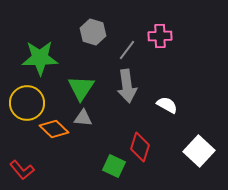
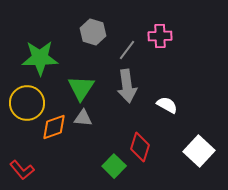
orange diamond: moved 2 px up; rotated 64 degrees counterclockwise
green square: rotated 20 degrees clockwise
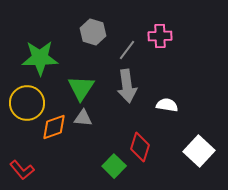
white semicircle: rotated 20 degrees counterclockwise
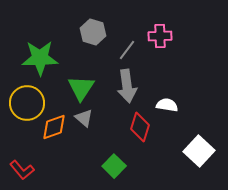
gray triangle: moved 1 px right; rotated 36 degrees clockwise
red diamond: moved 20 px up
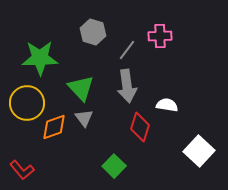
green triangle: rotated 16 degrees counterclockwise
gray triangle: rotated 12 degrees clockwise
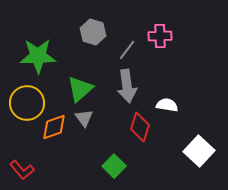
green star: moved 2 px left, 2 px up
green triangle: moved 1 px left, 1 px down; rotated 32 degrees clockwise
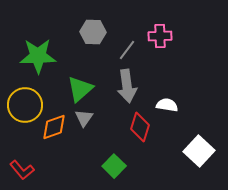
gray hexagon: rotated 15 degrees counterclockwise
yellow circle: moved 2 px left, 2 px down
gray triangle: rotated 12 degrees clockwise
